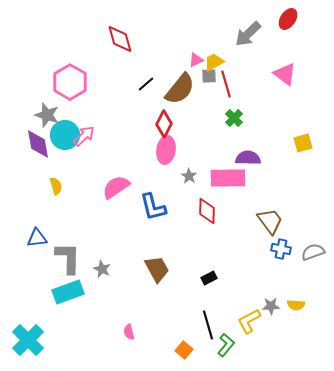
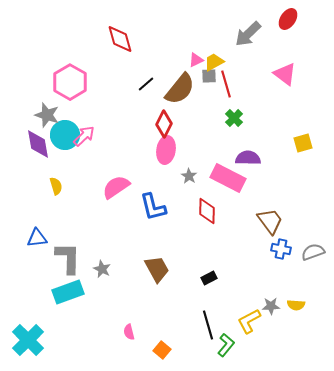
pink rectangle at (228, 178): rotated 28 degrees clockwise
orange square at (184, 350): moved 22 px left
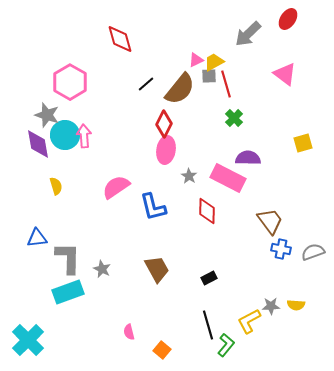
pink arrow at (84, 136): rotated 50 degrees counterclockwise
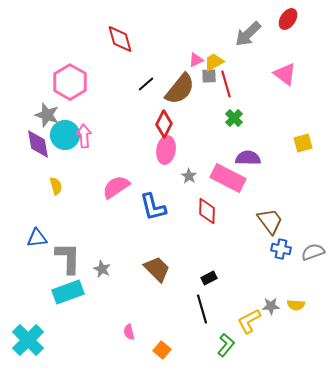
brown trapezoid at (157, 269): rotated 16 degrees counterclockwise
black line at (208, 325): moved 6 px left, 16 px up
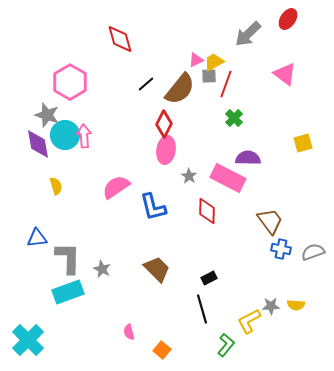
red line at (226, 84): rotated 36 degrees clockwise
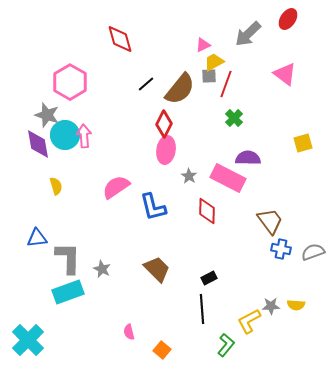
pink triangle at (196, 60): moved 7 px right, 15 px up
black line at (202, 309): rotated 12 degrees clockwise
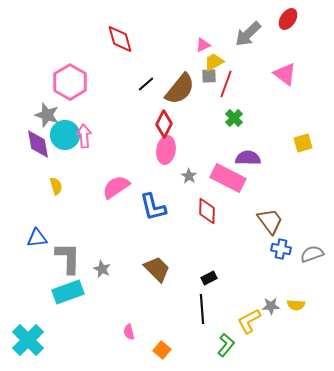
gray semicircle at (313, 252): moved 1 px left, 2 px down
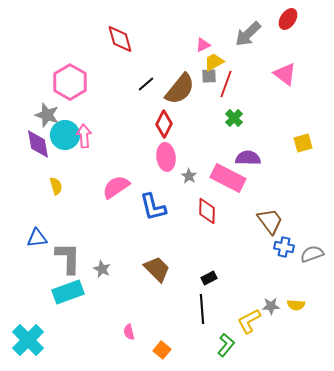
pink ellipse at (166, 150): moved 7 px down; rotated 16 degrees counterclockwise
blue cross at (281, 249): moved 3 px right, 2 px up
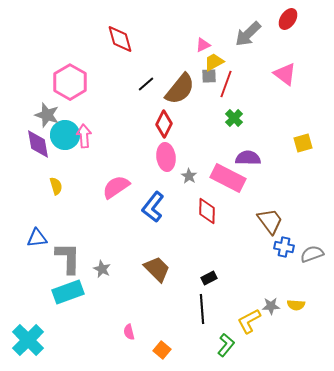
blue L-shape at (153, 207): rotated 52 degrees clockwise
